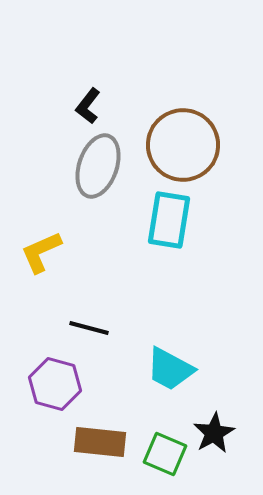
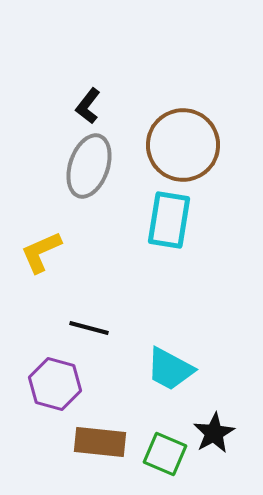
gray ellipse: moved 9 px left
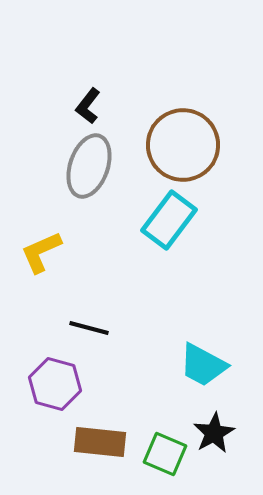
cyan rectangle: rotated 28 degrees clockwise
cyan trapezoid: moved 33 px right, 4 px up
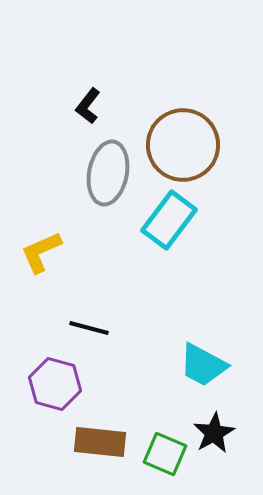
gray ellipse: moved 19 px right, 7 px down; rotated 8 degrees counterclockwise
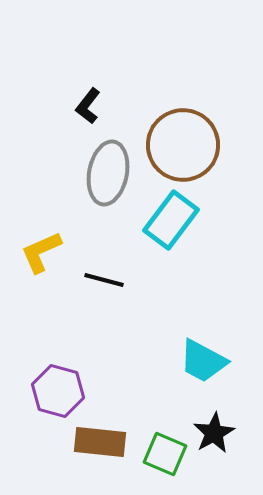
cyan rectangle: moved 2 px right
black line: moved 15 px right, 48 px up
cyan trapezoid: moved 4 px up
purple hexagon: moved 3 px right, 7 px down
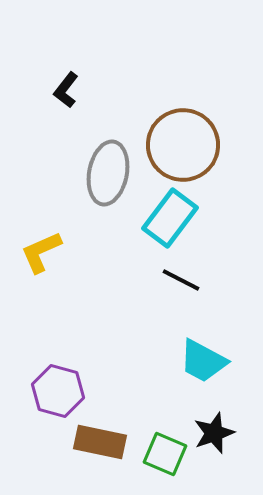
black L-shape: moved 22 px left, 16 px up
cyan rectangle: moved 1 px left, 2 px up
black line: moved 77 px right; rotated 12 degrees clockwise
black star: rotated 9 degrees clockwise
brown rectangle: rotated 6 degrees clockwise
